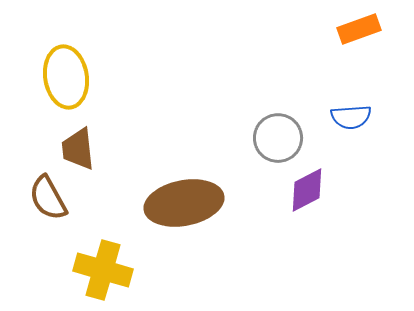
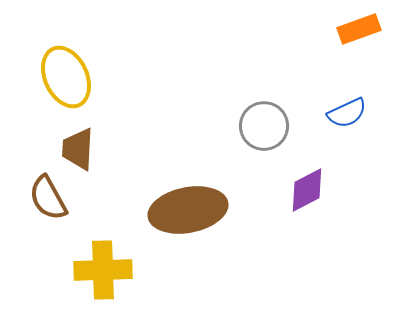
yellow ellipse: rotated 16 degrees counterclockwise
blue semicircle: moved 4 px left, 4 px up; rotated 21 degrees counterclockwise
gray circle: moved 14 px left, 12 px up
brown trapezoid: rotated 9 degrees clockwise
brown ellipse: moved 4 px right, 7 px down
yellow cross: rotated 18 degrees counterclockwise
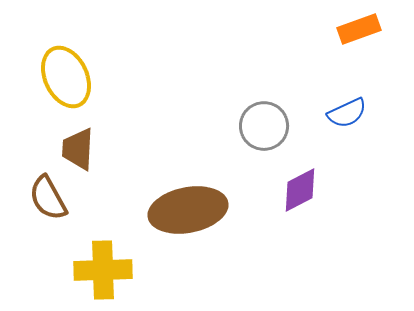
purple diamond: moved 7 px left
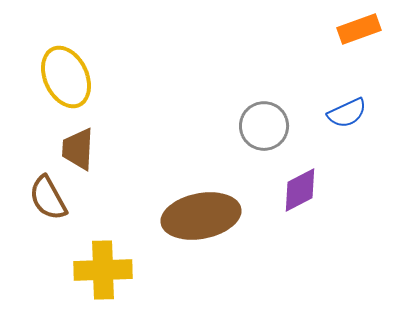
brown ellipse: moved 13 px right, 6 px down
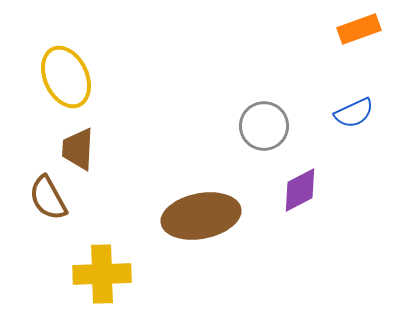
blue semicircle: moved 7 px right
yellow cross: moved 1 px left, 4 px down
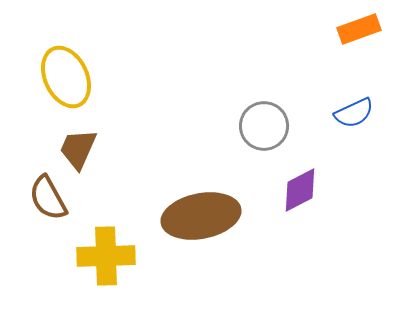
brown trapezoid: rotated 21 degrees clockwise
yellow cross: moved 4 px right, 18 px up
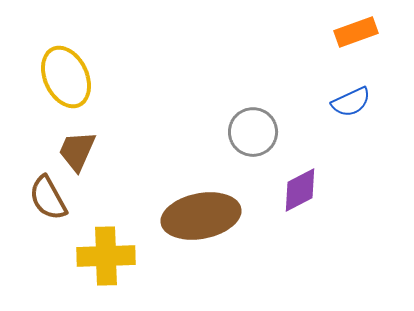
orange rectangle: moved 3 px left, 3 px down
blue semicircle: moved 3 px left, 11 px up
gray circle: moved 11 px left, 6 px down
brown trapezoid: moved 1 px left, 2 px down
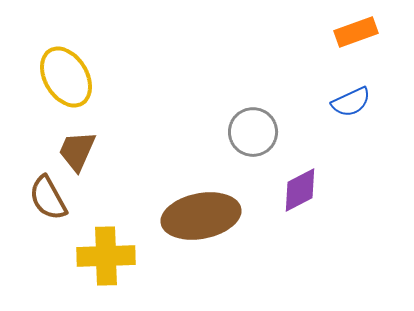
yellow ellipse: rotated 6 degrees counterclockwise
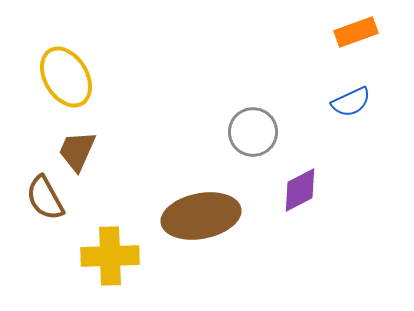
brown semicircle: moved 3 px left
yellow cross: moved 4 px right
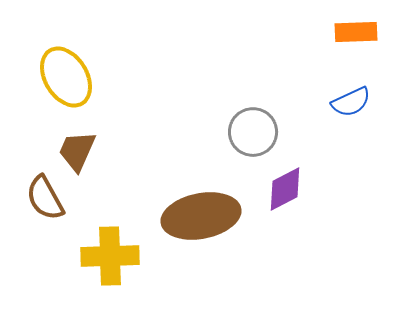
orange rectangle: rotated 18 degrees clockwise
purple diamond: moved 15 px left, 1 px up
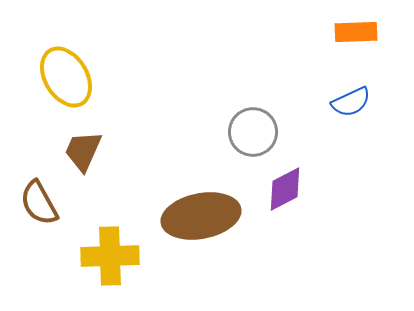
brown trapezoid: moved 6 px right
brown semicircle: moved 6 px left, 5 px down
